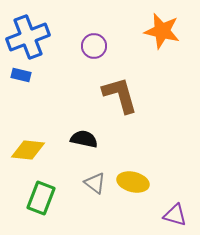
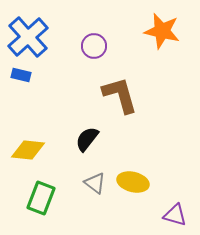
blue cross: rotated 21 degrees counterclockwise
black semicircle: moved 3 px right; rotated 64 degrees counterclockwise
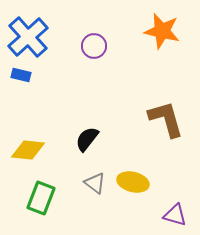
brown L-shape: moved 46 px right, 24 px down
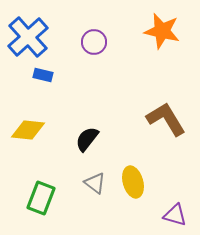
purple circle: moved 4 px up
blue rectangle: moved 22 px right
brown L-shape: rotated 15 degrees counterclockwise
yellow diamond: moved 20 px up
yellow ellipse: rotated 60 degrees clockwise
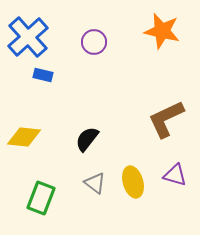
brown L-shape: rotated 84 degrees counterclockwise
yellow diamond: moved 4 px left, 7 px down
purple triangle: moved 40 px up
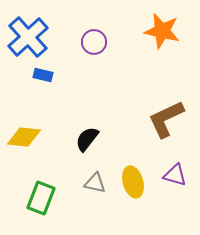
gray triangle: rotated 25 degrees counterclockwise
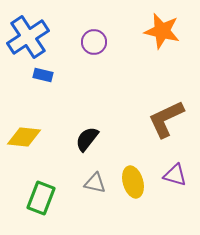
blue cross: rotated 9 degrees clockwise
